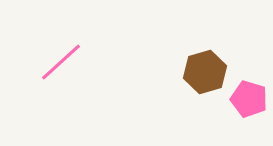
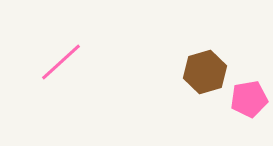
pink pentagon: rotated 27 degrees counterclockwise
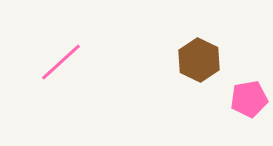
brown hexagon: moved 6 px left, 12 px up; rotated 18 degrees counterclockwise
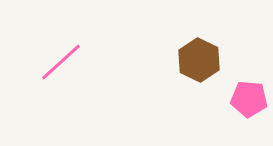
pink pentagon: rotated 15 degrees clockwise
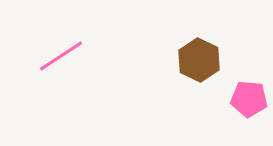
pink line: moved 6 px up; rotated 9 degrees clockwise
